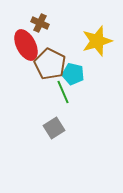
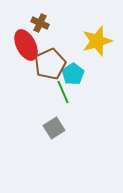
brown pentagon: rotated 20 degrees clockwise
cyan pentagon: rotated 25 degrees clockwise
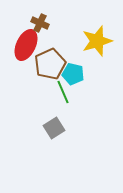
red ellipse: rotated 52 degrees clockwise
cyan pentagon: rotated 25 degrees counterclockwise
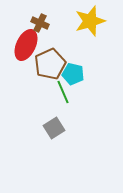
yellow star: moved 7 px left, 20 px up
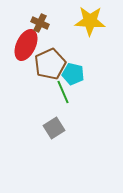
yellow star: rotated 20 degrees clockwise
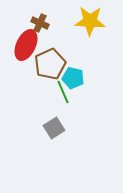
cyan pentagon: moved 4 px down
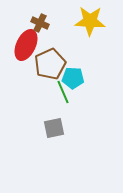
cyan pentagon: rotated 10 degrees counterclockwise
gray square: rotated 20 degrees clockwise
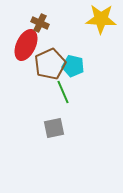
yellow star: moved 11 px right, 2 px up
cyan pentagon: moved 12 px up; rotated 10 degrees clockwise
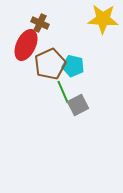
yellow star: moved 2 px right
gray square: moved 24 px right, 23 px up; rotated 15 degrees counterclockwise
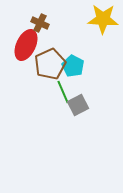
cyan pentagon: rotated 15 degrees clockwise
